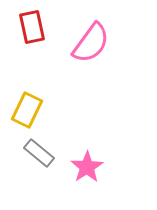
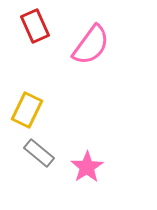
red rectangle: moved 3 px right, 1 px up; rotated 12 degrees counterclockwise
pink semicircle: moved 2 px down
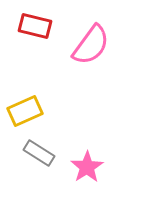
red rectangle: rotated 52 degrees counterclockwise
yellow rectangle: moved 2 px left, 1 px down; rotated 40 degrees clockwise
gray rectangle: rotated 8 degrees counterclockwise
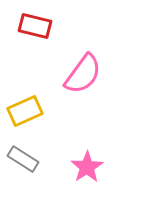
pink semicircle: moved 8 px left, 29 px down
gray rectangle: moved 16 px left, 6 px down
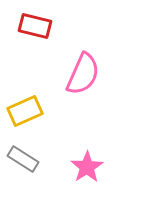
pink semicircle: rotated 12 degrees counterclockwise
